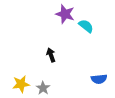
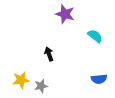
cyan semicircle: moved 9 px right, 10 px down
black arrow: moved 2 px left, 1 px up
yellow star: moved 4 px up
gray star: moved 2 px left, 2 px up; rotated 24 degrees clockwise
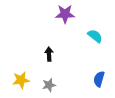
purple star: rotated 18 degrees counterclockwise
black arrow: rotated 16 degrees clockwise
blue semicircle: rotated 112 degrees clockwise
gray star: moved 8 px right, 1 px up
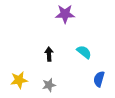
cyan semicircle: moved 11 px left, 16 px down
yellow star: moved 2 px left
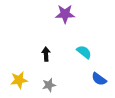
black arrow: moved 3 px left
blue semicircle: rotated 70 degrees counterclockwise
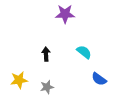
gray star: moved 2 px left, 2 px down
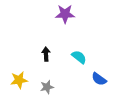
cyan semicircle: moved 5 px left, 5 px down
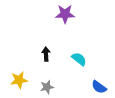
cyan semicircle: moved 2 px down
blue semicircle: moved 8 px down
